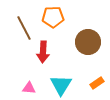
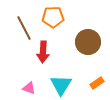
pink triangle: rotated 16 degrees clockwise
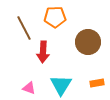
orange pentagon: moved 2 px right
orange rectangle: rotated 24 degrees clockwise
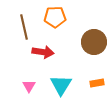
brown line: moved 1 px up; rotated 15 degrees clockwise
brown circle: moved 6 px right
red arrow: rotated 85 degrees counterclockwise
pink triangle: moved 2 px up; rotated 40 degrees clockwise
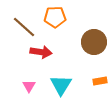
brown line: rotated 35 degrees counterclockwise
red arrow: moved 2 px left
orange rectangle: moved 3 px right, 2 px up
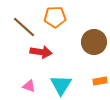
pink triangle: rotated 40 degrees counterclockwise
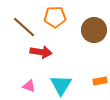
brown circle: moved 12 px up
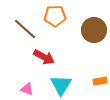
orange pentagon: moved 1 px up
brown line: moved 1 px right, 2 px down
red arrow: moved 3 px right, 5 px down; rotated 20 degrees clockwise
pink triangle: moved 2 px left, 3 px down
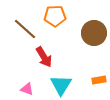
brown circle: moved 3 px down
red arrow: rotated 30 degrees clockwise
orange rectangle: moved 1 px left, 1 px up
